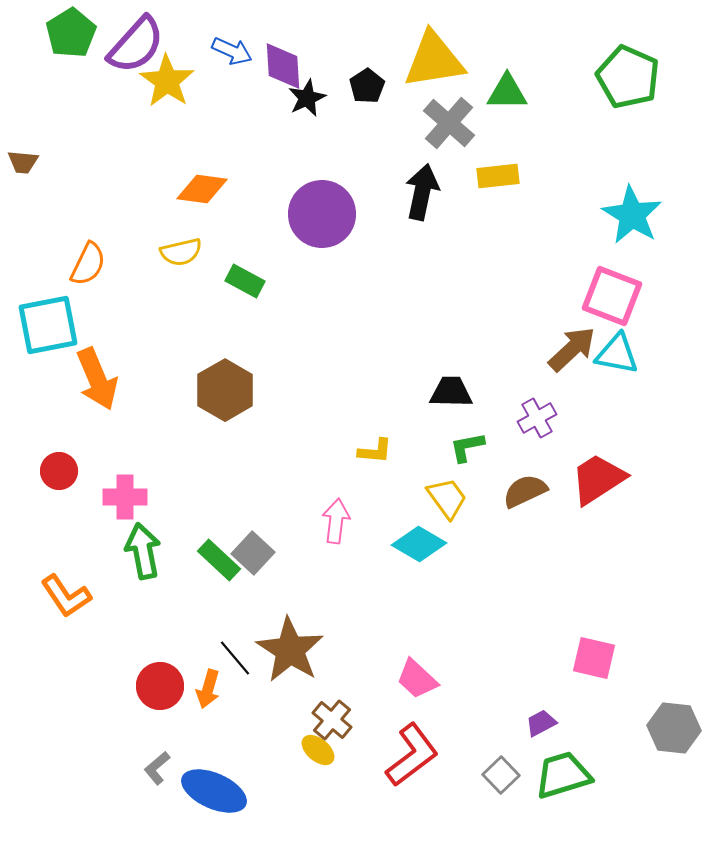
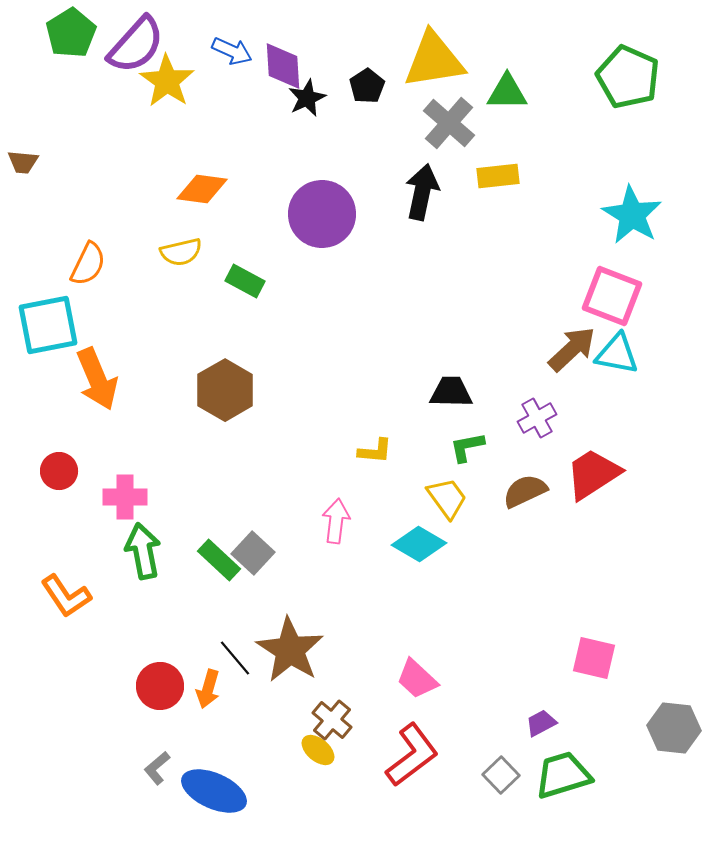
red trapezoid at (598, 479): moved 5 px left, 5 px up
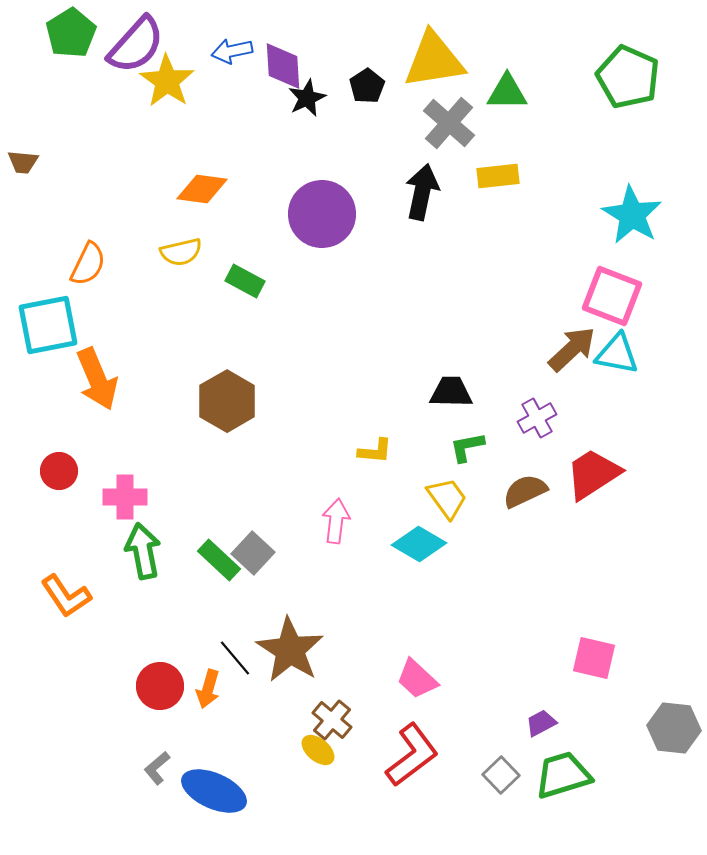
blue arrow at (232, 51): rotated 144 degrees clockwise
brown hexagon at (225, 390): moved 2 px right, 11 px down
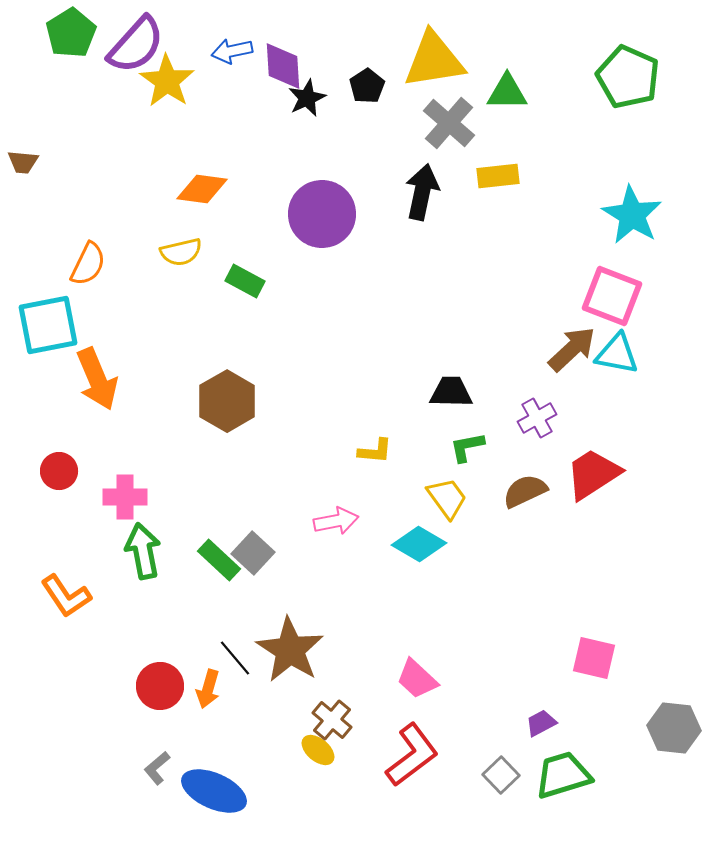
pink arrow at (336, 521): rotated 72 degrees clockwise
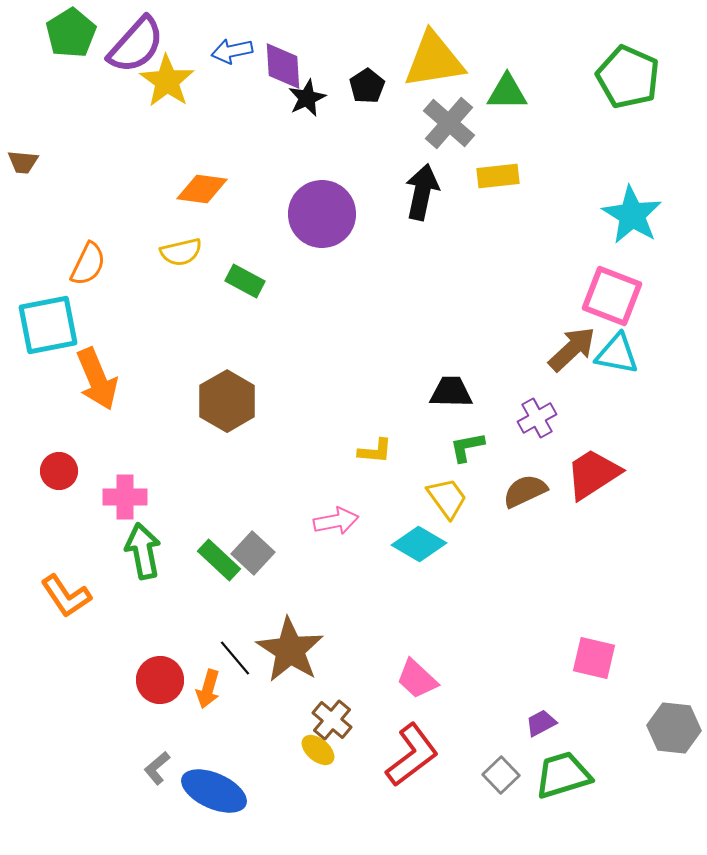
red circle at (160, 686): moved 6 px up
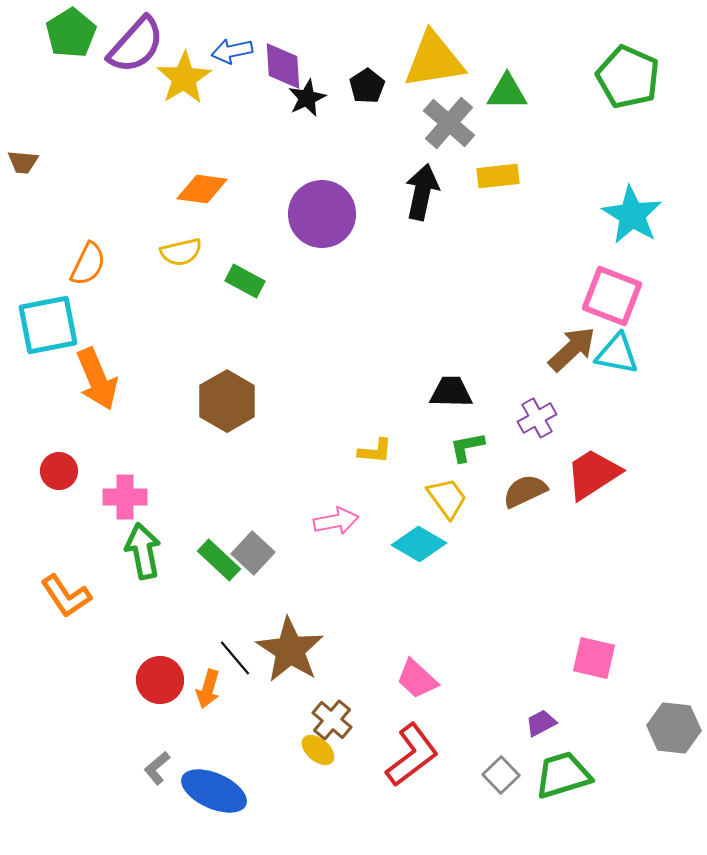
yellow star at (167, 81): moved 17 px right, 3 px up; rotated 6 degrees clockwise
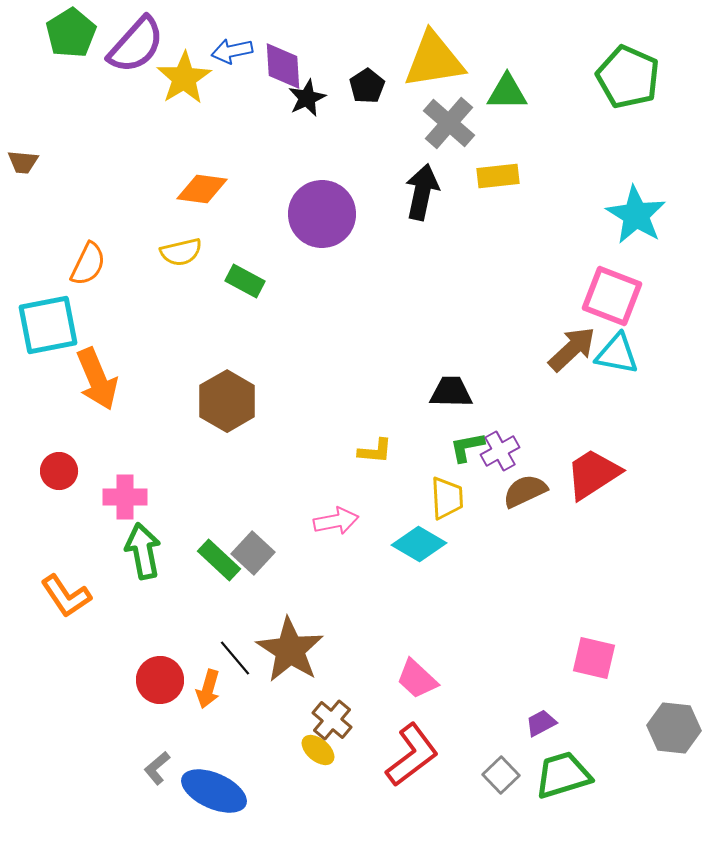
cyan star at (632, 215): moved 4 px right
purple cross at (537, 418): moved 37 px left, 33 px down
yellow trapezoid at (447, 498): rotated 33 degrees clockwise
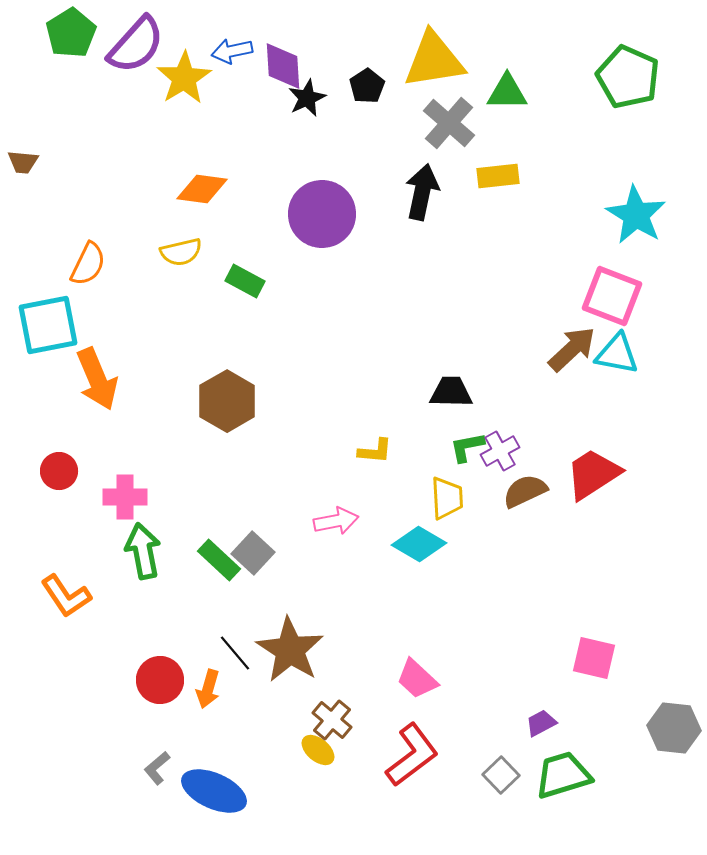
black line at (235, 658): moved 5 px up
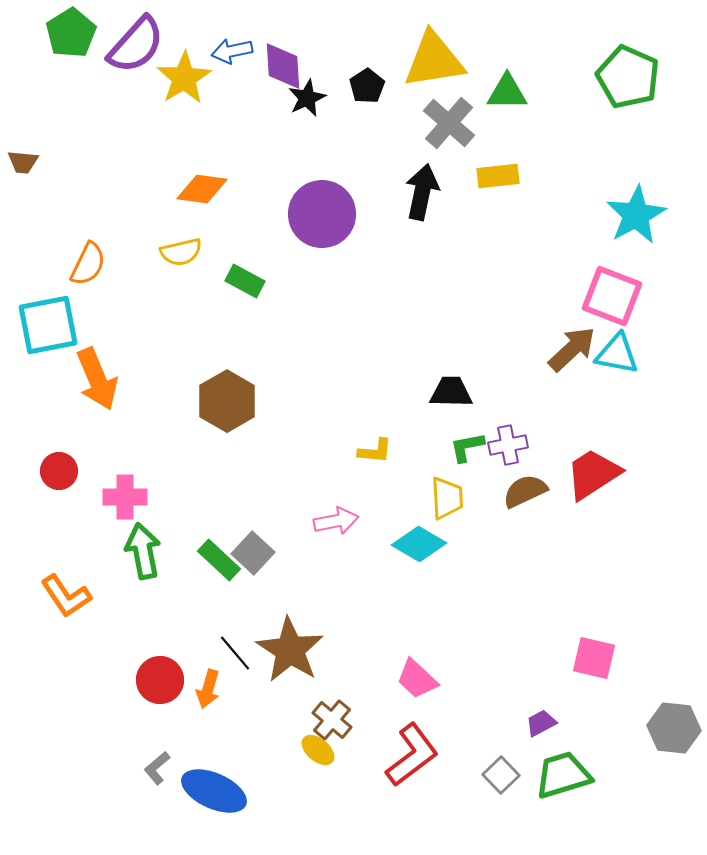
cyan star at (636, 215): rotated 12 degrees clockwise
purple cross at (500, 451): moved 8 px right, 6 px up; rotated 18 degrees clockwise
